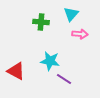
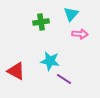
green cross: rotated 14 degrees counterclockwise
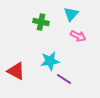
green cross: rotated 21 degrees clockwise
pink arrow: moved 2 px left, 2 px down; rotated 21 degrees clockwise
cyan star: rotated 18 degrees counterclockwise
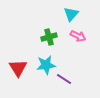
green cross: moved 8 px right, 15 px down; rotated 28 degrees counterclockwise
cyan star: moved 4 px left, 4 px down
red triangle: moved 2 px right, 3 px up; rotated 30 degrees clockwise
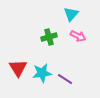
cyan star: moved 4 px left, 8 px down
purple line: moved 1 px right
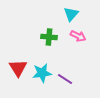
green cross: rotated 21 degrees clockwise
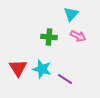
cyan star: moved 4 px up; rotated 24 degrees clockwise
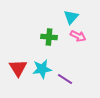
cyan triangle: moved 3 px down
cyan star: rotated 24 degrees counterclockwise
